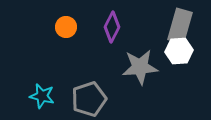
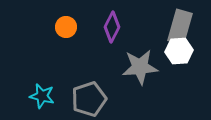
gray rectangle: moved 1 px down
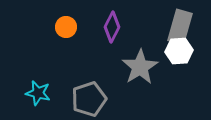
gray star: rotated 27 degrees counterclockwise
cyan star: moved 4 px left, 3 px up
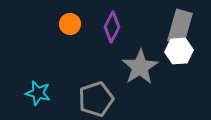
orange circle: moved 4 px right, 3 px up
gray pentagon: moved 7 px right
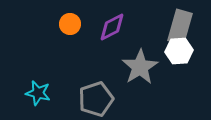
purple diamond: rotated 36 degrees clockwise
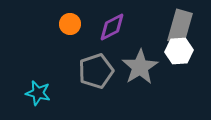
gray pentagon: moved 28 px up
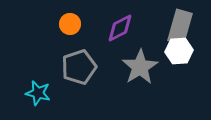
purple diamond: moved 8 px right, 1 px down
gray pentagon: moved 17 px left, 4 px up
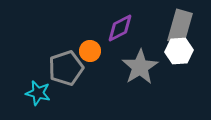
orange circle: moved 20 px right, 27 px down
gray pentagon: moved 13 px left, 1 px down
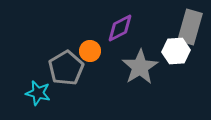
gray rectangle: moved 10 px right
white hexagon: moved 3 px left
gray pentagon: rotated 12 degrees counterclockwise
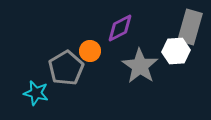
gray star: moved 1 px up; rotated 6 degrees counterclockwise
cyan star: moved 2 px left
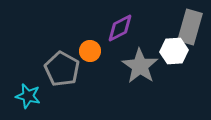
white hexagon: moved 2 px left
gray pentagon: moved 4 px left, 1 px down; rotated 12 degrees counterclockwise
cyan star: moved 8 px left, 3 px down
